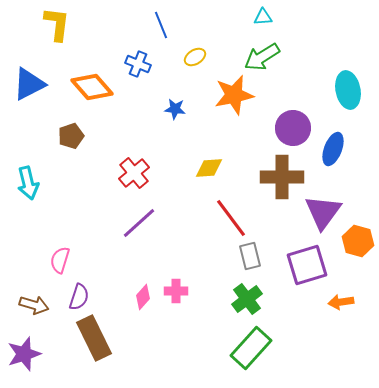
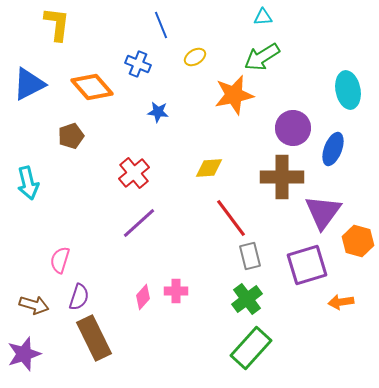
blue star: moved 17 px left, 3 px down
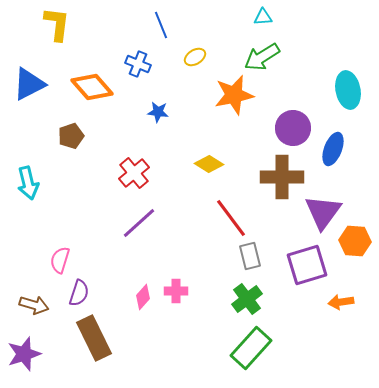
yellow diamond: moved 4 px up; rotated 36 degrees clockwise
orange hexagon: moved 3 px left; rotated 12 degrees counterclockwise
purple semicircle: moved 4 px up
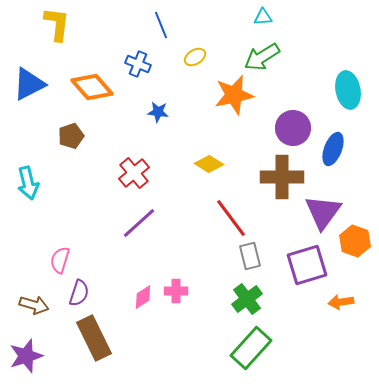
orange hexagon: rotated 16 degrees clockwise
pink diamond: rotated 15 degrees clockwise
purple star: moved 2 px right, 2 px down
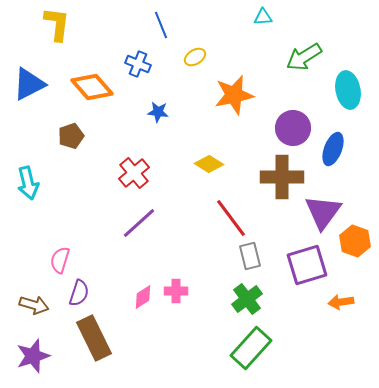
green arrow: moved 42 px right
purple star: moved 7 px right
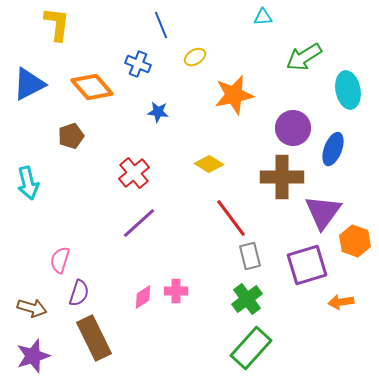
brown arrow: moved 2 px left, 3 px down
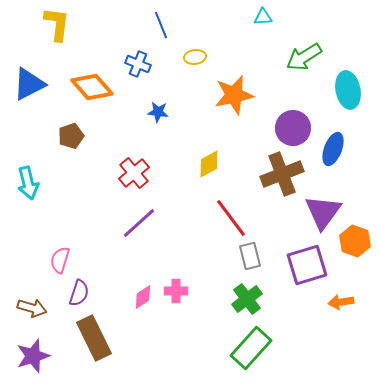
yellow ellipse: rotated 25 degrees clockwise
yellow diamond: rotated 60 degrees counterclockwise
brown cross: moved 3 px up; rotated 21 degrees counterclockwise
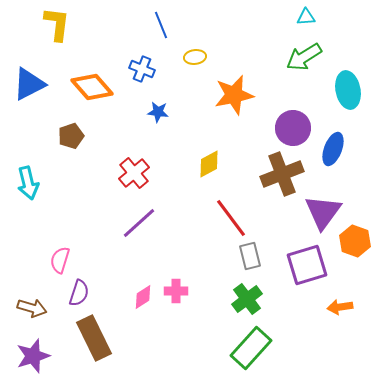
cyan triangle: moved 43 px right
blue cross: moved 4 px right, 5 px down
orange arrow: moved 1 px left, 5 px down
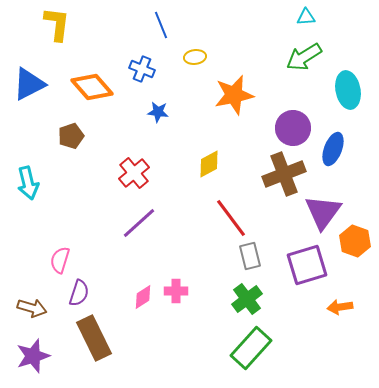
brown cross: moved 2 px right
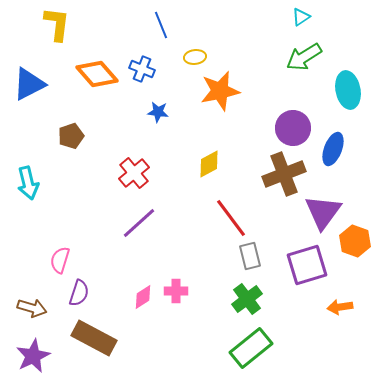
cyan triangle: moved 5 px left; rotated 30 degrees counterclockwise
orange diamond: moved 5 px right, 13 px up
orange star: moved 14 px left, 4 px up
brown rectangle: rotated 36 degrees counterclockwise
green rectangle: rotated 9 degrees clockwise
purple star: rotated 8 degrees counterclockwise
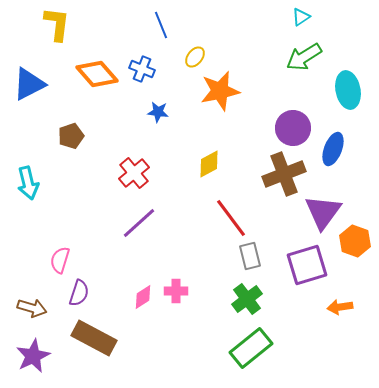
yellow ellipse: rotated 45 degrees counterclockwise
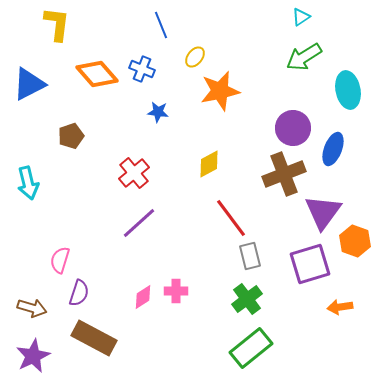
purple square: moved 3 px right, 1 px up
